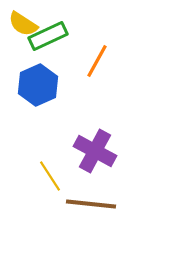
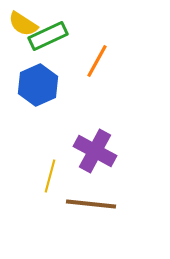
yellow line: rotated 48 degrees clockwise
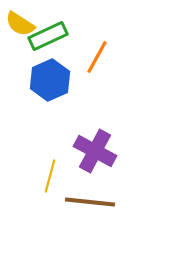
yellow semicircle: moved 3 px left
orange line: moved 4 px up
blue hexagon: moved 12 px right, 5 px up
brown line: moved 1 px left, 2 px up
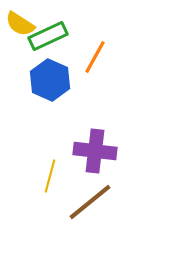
orange line: moved 2 px left
blue hexagon: rotated 12 degrees counterclockwise
purple cross: rotated 21 degrees counterclockwise
brown line: rotated 45 degrees counterclockwise
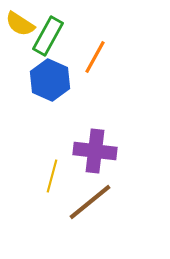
green rectangle: rotated 36 degrees counterclockwise
yellow line: moved 2 px right
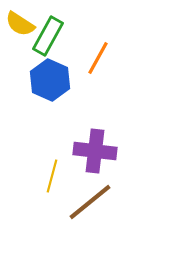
orange line: moved 3 px right, 1 px down
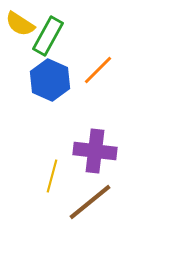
orange line: moved 12 px down; rotated 16 degrees clockwise
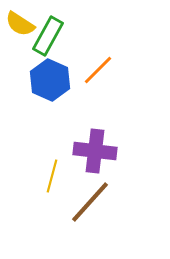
brown line: rotated 9 degrees counterclockwise
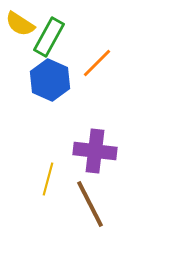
green rectangle: moved 1 px right, 1 px down
orange line: moved 1 px left, 7 px up
yellow line: moved 4 px left, 3 px down
brown line: moved 2 px down; rotated 69 degrees counterclockwise
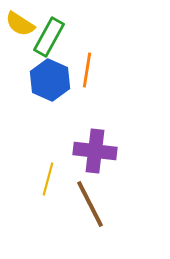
orange line: moved 10 px left, 7 px down; rotated 36 degrees counterclockwise
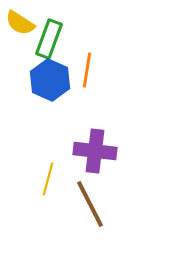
yellow semicircle: moved 1 px up
green rectangle: moved 2 px down; rotated 9 degrees counterclockwise
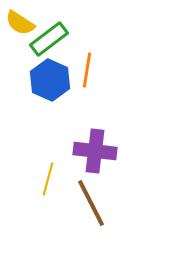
green rectangle: rotated 33 degrees clockwise
brown line: moved 1 px right, 1 px up
